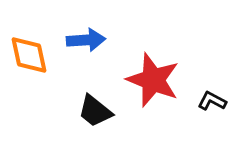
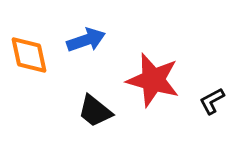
blue arrow: rotated 15 degrees counterclockwise
red star: rotated 6 degrees counterclockwise
black L-shape: rotated 56 degrees counterclockwise
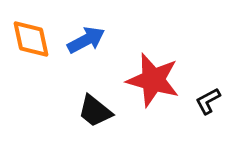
blue arrow: rotated 9 degrees counterclockwise
orange diamond: moved 2 px right, 16 px up
black L-shape: moved 4 px left
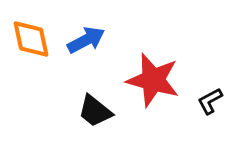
black L-shape: moved 2 px right
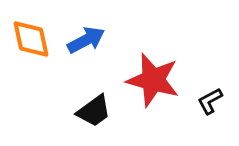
black trapezoid: moved 1 px left; rotated 75 degrees counterclockwise
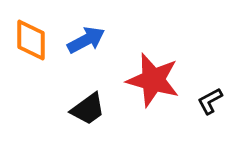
orange diamond: moved 1 px down; rotated 12 degrees clockwise
black trapezoid: moved 6 px left, 2 px up
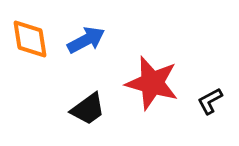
orange diamond: moved 1 px left, 1 px up; rotated 9 degrees counterclockwise
red star: moved 1 px left, 3 px down
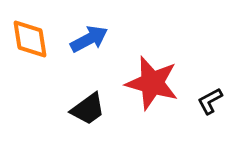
blue arrow: moved 3 px right, 1 px up
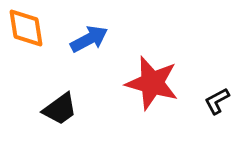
orange diamond: moved 4 px left, 11 px up
black L-shape: moved 7 px right
black trapezoid: moved 28 px left
